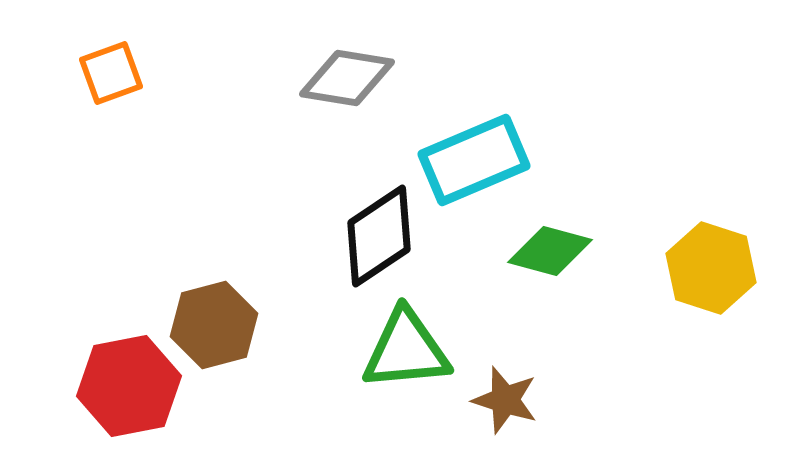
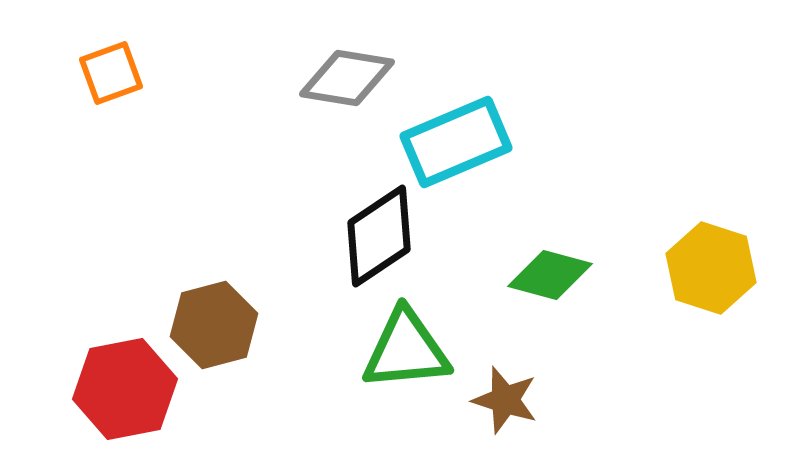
cyan rectangle: moved 18 px left, 18 px up
green diamond: moved 24 px down
red hexagon: moved 4 px left, 3 px down
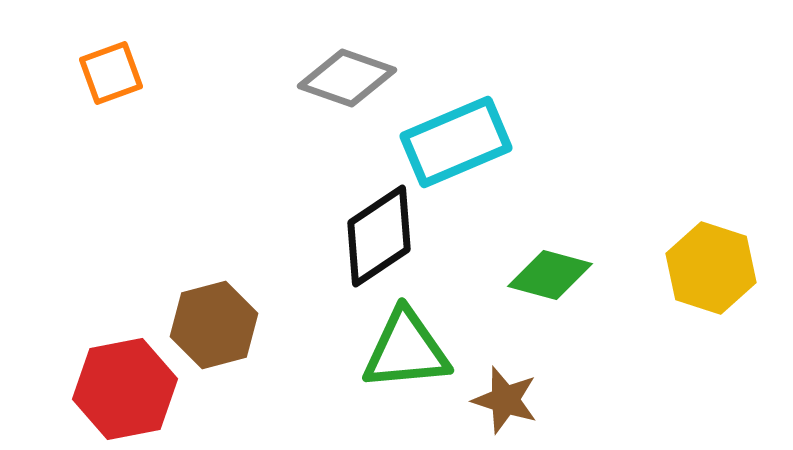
gray diamond: rotated 10 degrees clockwise
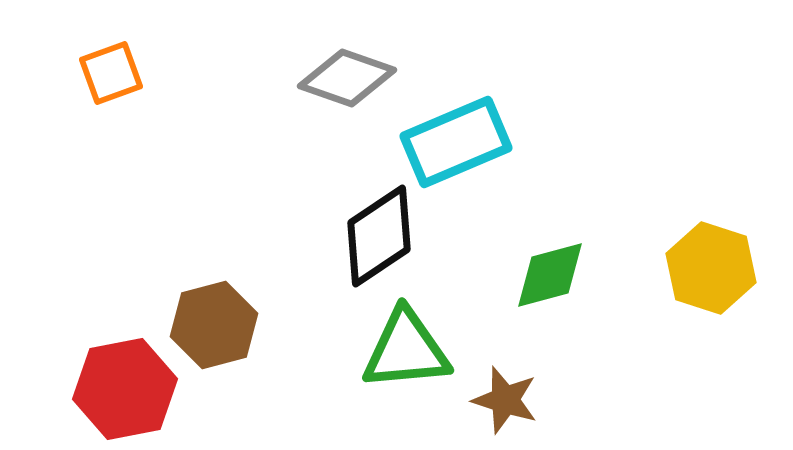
green diamond: rotated 30 degrees counterclockwise
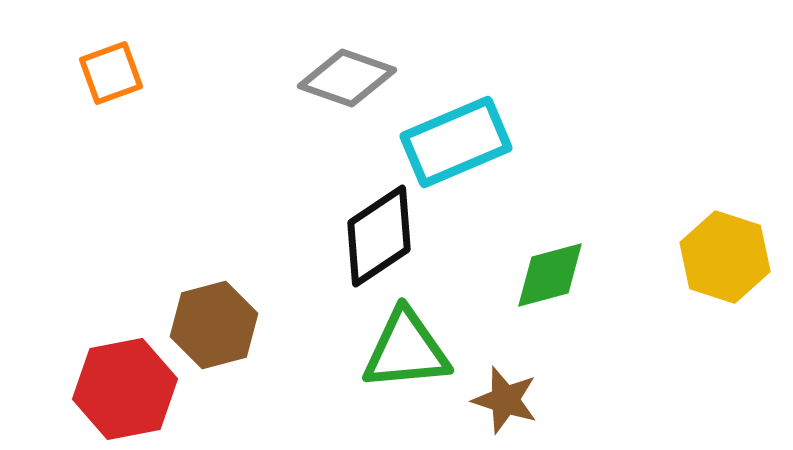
yellow hexagon: moved 14 px right, 11 px up
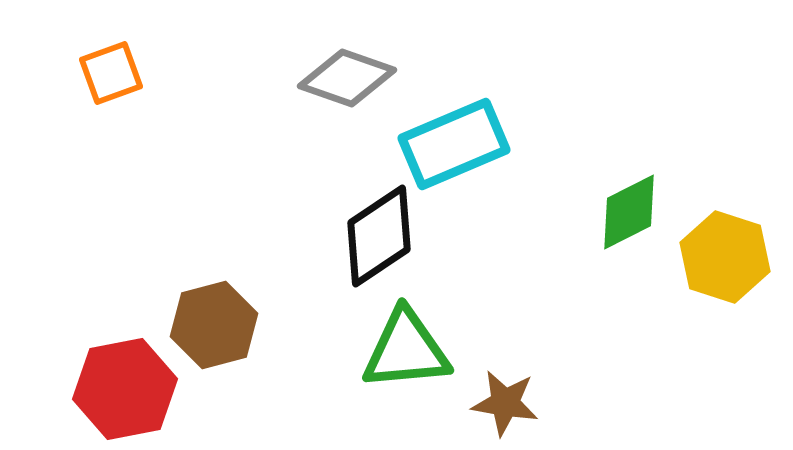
cyan rectangle: moved 2 px left, 2 px down
green diamond: moved 79 px right, 63 px up; rotated 12 degrees counterclockwise
brown star: moved 3 px down; rotated 8 degrees counterclockwise
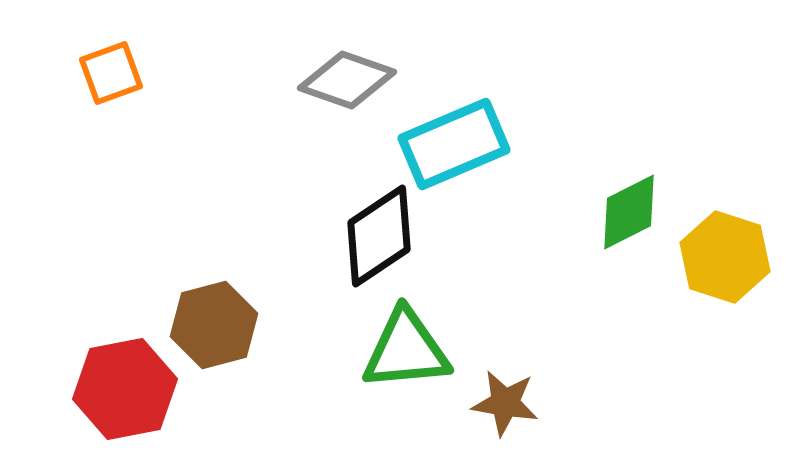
gray diamond: moved 2 px down
